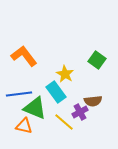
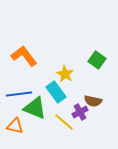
brown semicircle: rotated 18 degrees clockwise
orange triangle: moved 9 px left
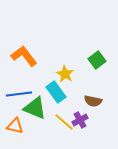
green square: rotated 18 degrees clockwise
purple cross: moved 8 px down
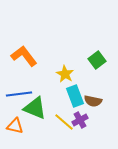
cyan rectangle: moved 19 px right, 4 px down; rotated 15 degrees clockwise
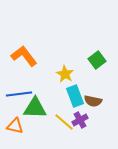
green triangle: rotated 20 degrees counterclockwise
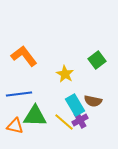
cyan rectangle: moved 9 px down; rotated 10 degrees counterclockwise
green triangle: moved 8 px down
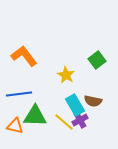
yellow star: moved 1 px right, 1 px down
